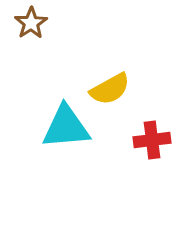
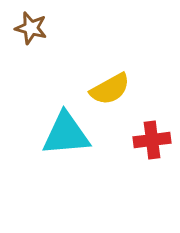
brown star: moved 5 px down; rotated 24 degrees counterclockwise
cyan triangle: moved 7 px down
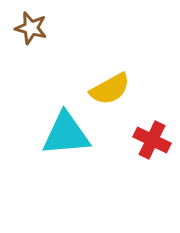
red cross: rotated 33 degrees clockwise
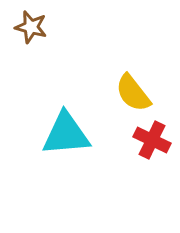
brown star: moved 1 px up
yellow semicircle: moved 23 px right, 4 px down; rotated 81 degrees clockwise
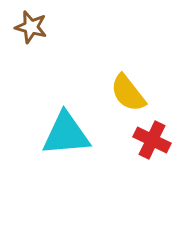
yellow semicircle: moved 5 px left
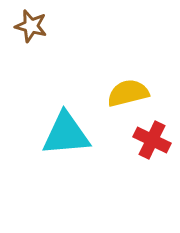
brown star: moved 1 px up
yellow semicircle: rotated 114 degrees clockwise
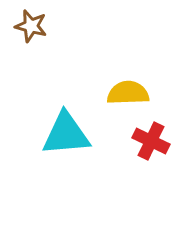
yellow semicircle: rotated 12 degrees clockwise
red cross: moved 1 px left, 1 px down
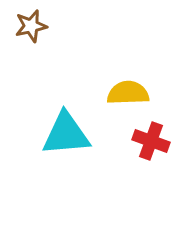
brown star: rotated 28 degrees counterclockwise
red cross: rotated 6 degrees counterclockwise
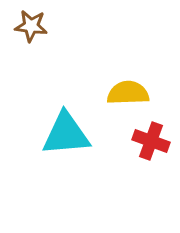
brown star: rotated 20 degrees clockwise
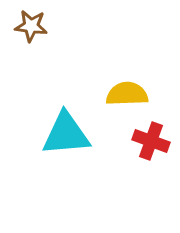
yellow semicircle: moved 1 px left, 1 px down
